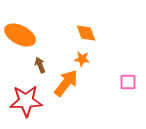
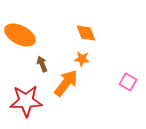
brown arrow: moved 2 px right, 1 px up
pink square: rotated 30 degrees clockwise
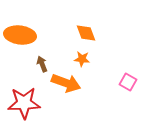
orange ellipse: rotated 20 degrees counterclockwise
orange arrow: rotated 72 degrees clockwise
red star: moved 2 px left, 2 px down
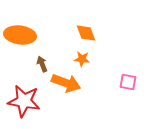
pink square: rotated 18 degrees counterclockwise
red star: moved 2 px up; rotated 12 degrees clockwise
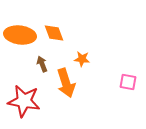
orange diamond: moved 32 px left
orange arrow: rotated 52 degrees clockwise
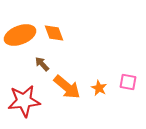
orange ellipse: rotated 28 degrees counterclockwise
orange star: moved 17 px right, 29 px down; rotated 21 degrees clockwise
brown arrow: rotated 21 degrees counterclockwise
orange arrow: moved 1 px right, 4 px down; rotated 32 degrees counterclockwise
red star: rotated 16 degrees counterclockwise
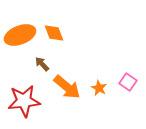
pink square: rotated 24 degrees clockwise
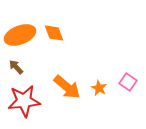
brown arrow: moved 26 px left, 3 px down
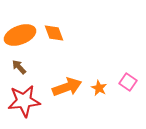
brown arrow: moved 3 px right
orange arrow: rotated 60 degrees counterclockwise
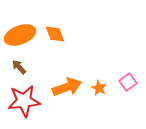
orange diamond: moved 1 px right, 1 px down
pink square: rotated 18 degrees clockwise
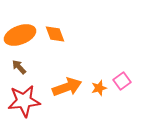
pink square: moved 6 px left, 1 px up
orange star: rotated 28 degrees clockwise
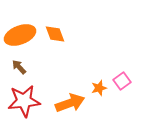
orange arrow: moved 3 px right, 16 px down
